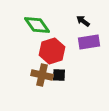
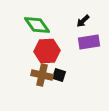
black arrow: rotated 80 degrees counterclockwise
red hexagon: moved 5 px left; rotated 15 degrees clockwise
black square: rotated 16 degrees clockwise
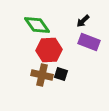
purple rectangle: rotated 30 degrees clockwise
red hexagon: moved 2 px right, 1 px up
black square: moved 2 px right, 1 px up
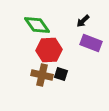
purple rectangle: moved 2 px right, 1 px down
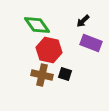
red hexagon: rotated 15 degrees clockwise
black square: moved 4 px right
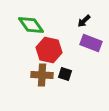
black arrow: moved 1 px right
green diamond: moved 6 px left
brown cross: rotated 10 degrees counterclockwise
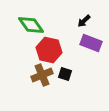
brown cross: rotated 25 degrees counterclockwise
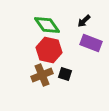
green diamond: moved 16 px right
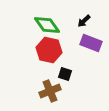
brown cross: moved 8 px right, 16 px down
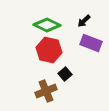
green diamond: rotated 28 degrees counterclockwise
black square: rotated 32 degrees clockwise
brown cross: moved 4 px left
